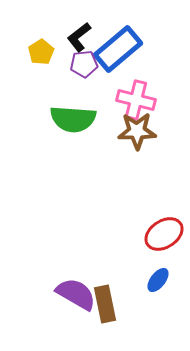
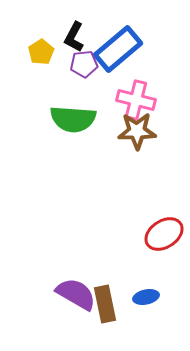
black L-shape: moved 5 px left; rotated 24 degrees counterclockwise
blue ellipse: moved 12 px left, 17 px down; rotated 40 degrees clockwise
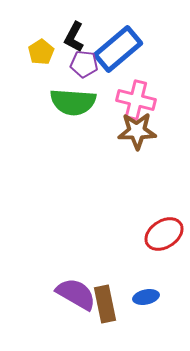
purple pentagon: rotated 12 degrees clockwise
green semicircle: moved 17 px up
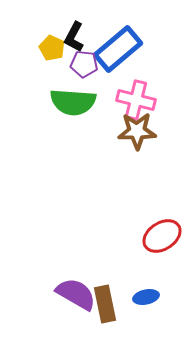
yellow pentagon: moved 11 px right, 4 px up; rotated 15 degrees counterclockwise
red ellipse: moved 2 px left, 2 px down
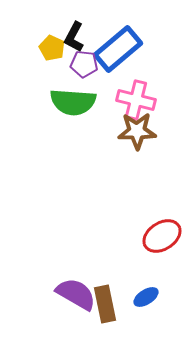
blue ellipse: rotated 20 degrees counterclockwise
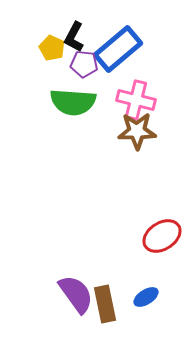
purple semicircle: rotated 24 degrees clockwise
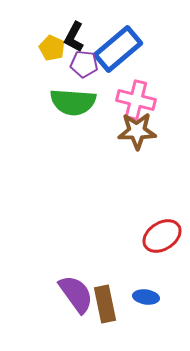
blue ellipse: rotated 40 degrees clockwise
